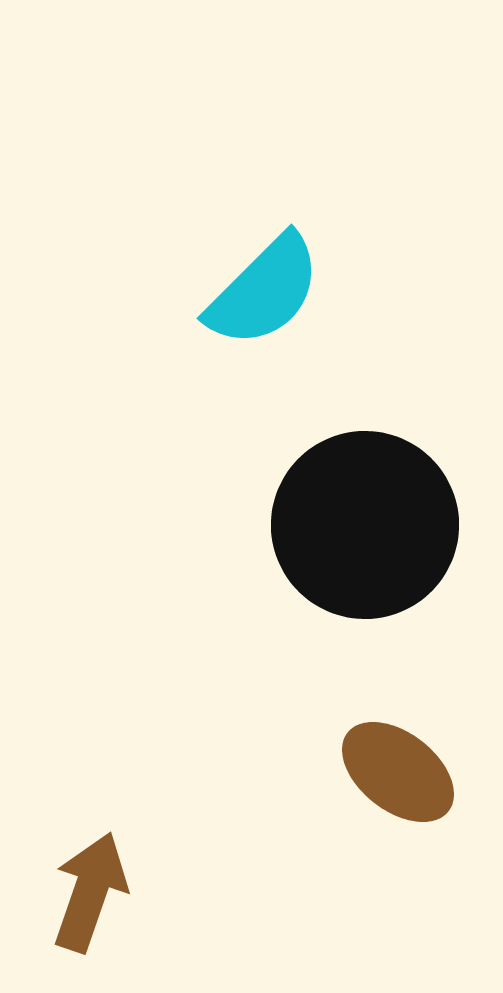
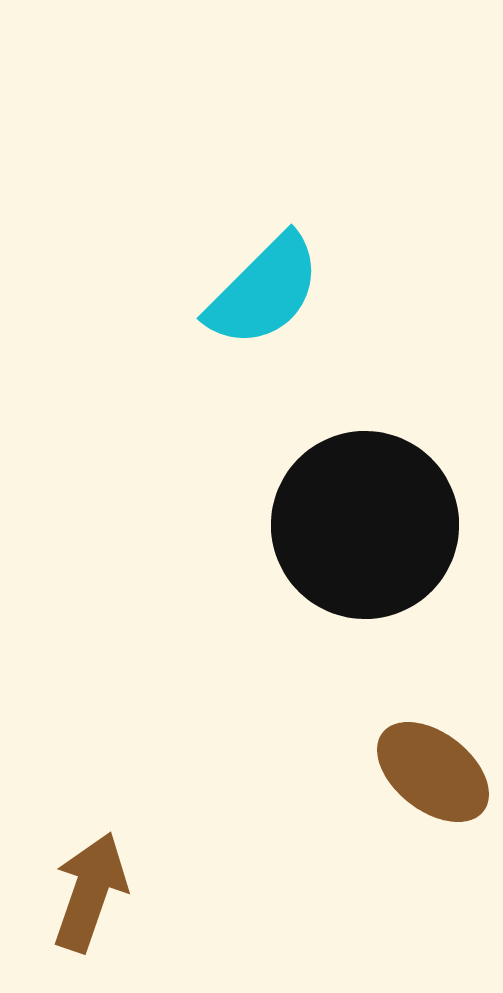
brown ellipse: moved 35 px right
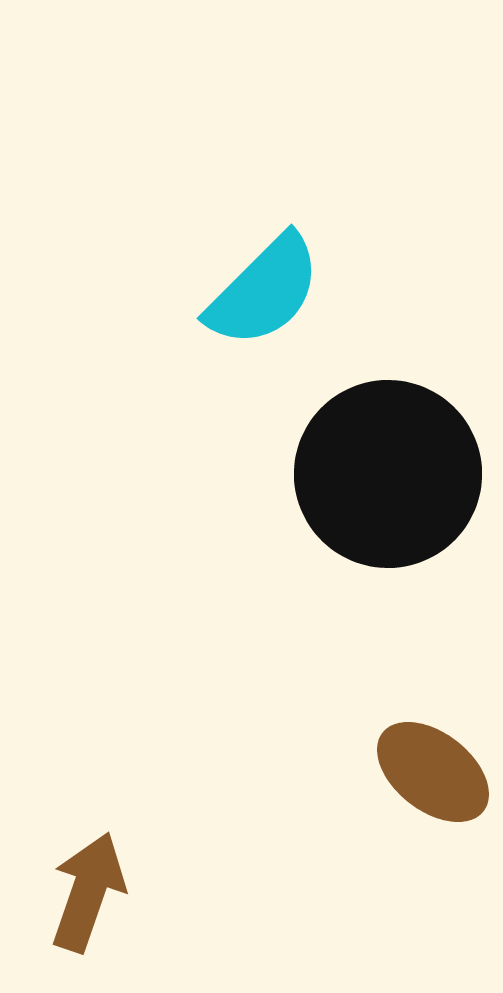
black circle: moved 23 px right, 51 px up
brown arrow: moved 2 px left
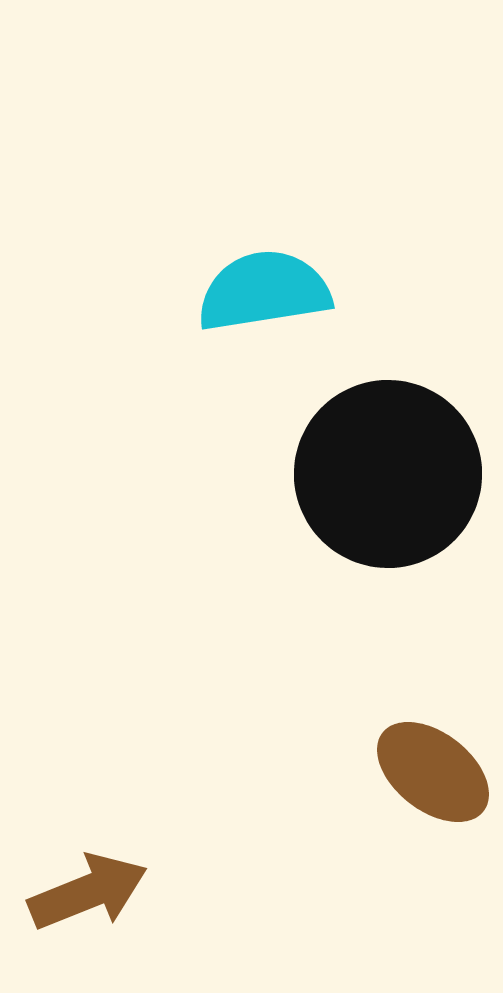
cyan semicircle: rotated 144 degrees counterclockwise
brown arrow: rotated 49 degrees clockwise
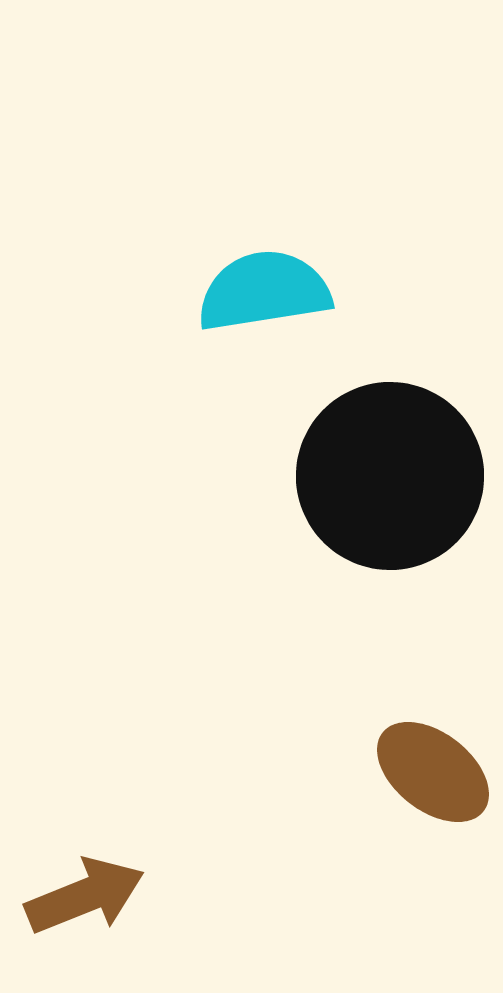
black circle: moved 2 px right, 2 px down
brown arrow: moved 3 px left, 4 px down
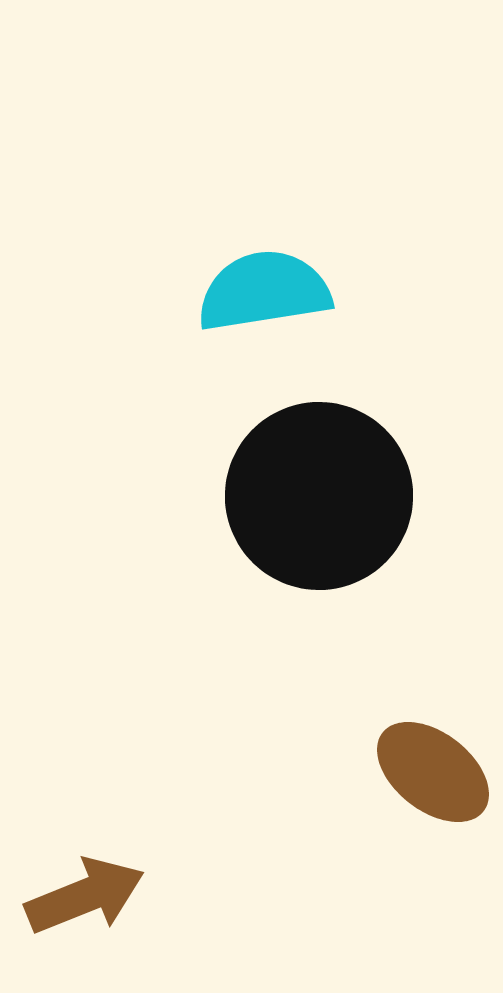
black circle: moved 71 px left, 20 px down
